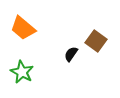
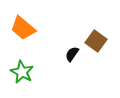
black semicircle: moved 1 px right
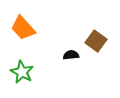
orange trapezoid: rotated 8 degrees clockwise
black semicircle: moved 1 px left, 1 px down; rotated 49 degrees clockwise
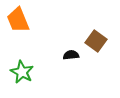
orange trapezoid: moved 5 px left, 8 px up; rotated 20 degrees clockwise
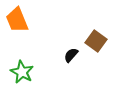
orange trapezoid: moved 1 px left
black semicircle: rotated 42 degrees counterclockwise
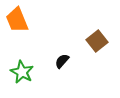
brown square: moved 1 px right; rotated 15 degrees clockwise
black semicircle: moved 9 px left, 6 px down
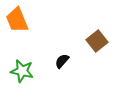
green star: moved 1 px up; rotated 15 degrees counterclockwise
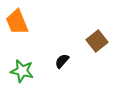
orange trapezoid: moved 2 px down
